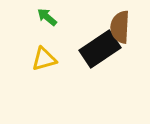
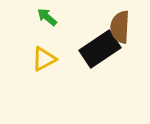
yellow triangle: rotated 12 degrees counterclockwise
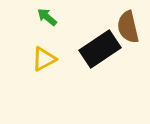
brown semicircle: moved 8 px right; rotated 16 degrees counterclockwise
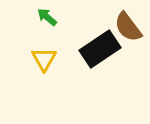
brown semicircle: rotated 24 degrees counterclockwise
yellow triangle: rotated 32 degrees counterclockwise
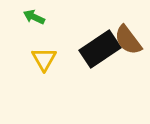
green arrow: moved 13 px left; rotated 15 degrees counterclockwise
brown semicircle: moved 13 px down
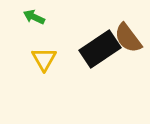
brown semicircle: moved 2 px up
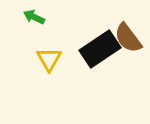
yellow triangle: moved 5 px right
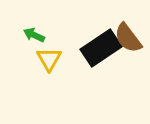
green arrow: moved 18 px down
black rectangle: moved 1 px right, 1 px up
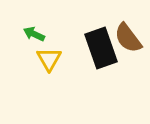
green arrow: moved 1 px up
black rectangle: rotated 75 degrees counterclockwise
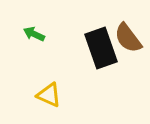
yellow triangle: moved 36 px down; rotated 36 degrees counterclockwise
